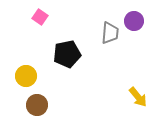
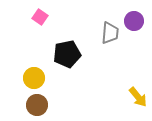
yellow circle: moved 8 px right, 2 px down
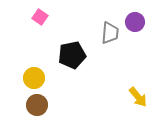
purple circle: moved 1 px right, 1 px down
black pentagon: moved 5 px right, 1 px down
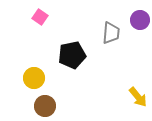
purple circle: moved 5 px right, 2 px up
gray trapezoid: moved 1 px right
brown circle: moved 8 px right, 1 px down
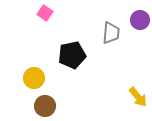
pink square: moved 5 px right, 4 px up
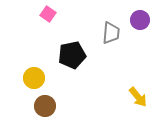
pink square: moved 3 px right, 1 px down
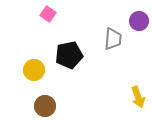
purple circle: moved 1 px left, 1 px down
gray trapezoid: moved 2 px right, 6 px down
black pentagon: moved 3 px left
yellow circle: moved 8 px up
yellow arrow: rotated 20 degrees clockwise
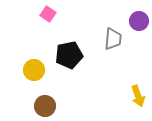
yellow arrow: moved 1 px up
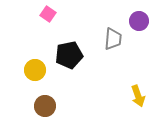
yellow circle: moved 1 px right
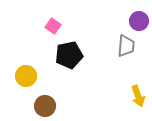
pink square: moved 5 px right, 12 px down
gray trapezoid: moved 13 px right, 7 px down
yellow circle: moved 9 px left, 6 px down
